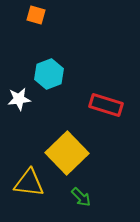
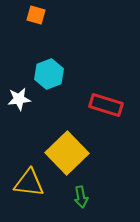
green arrow: rotated 35 degrees clockwise
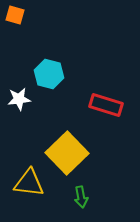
orange square: moved 21 px left
cyan hexagon: rotated 24 degrees counterclockwise
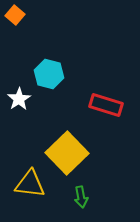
orange square: rotated 24 degrees clockwise
white star: rotated 25 degrees counterclockwise
yellow triangle: moved 1 px right, 1 px down
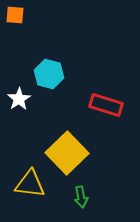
orange square: rotated 36 degrees counterclockwise
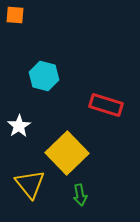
cyan hexagon: moved 5 px left, 2 px down
white star: moved 27 px down
yellow triangle: rotated 44 degrees clockwise
green arrow: moved 1 px left, 2 px up
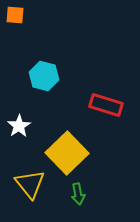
green arrow: moved 2 px left, 1 px up
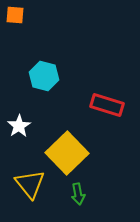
red rectangle: moved 1 px right
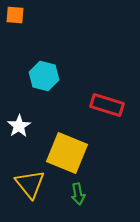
yellow square: rotated 24 degrees counterclockwise
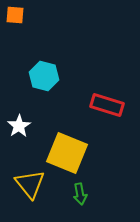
green arrow: moved 2 px right
